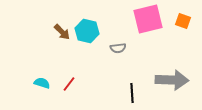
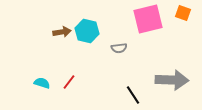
orange square: moved 8 px up
brown arrow: rotated 54 degrees counterclockwise
gray semicircle: moved 1 px right
red line: moved 2 px up
black line: moved 1 px right, 2 px down; rotated 30 degrees counterclockwise
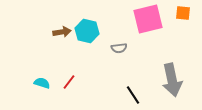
orange square: rotated 14 degrees counterclockwise
gray arrow: rotated 76 degrees clockwise
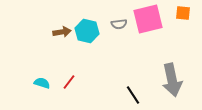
gray semicircle: moved 24 px up
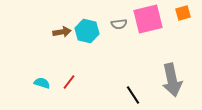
orange square: rotated 21 degrees counterclockwise
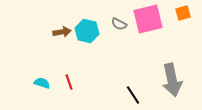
gray semicircle: rotated 35 degrees clockwise
red line: rotated 56 degrees counterclockwise
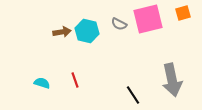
red line: moved 6 px right, 2 px up
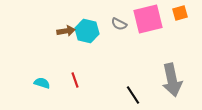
orange square: moved 3 px left
brown arrow: moved 4 px right, 1 px up
